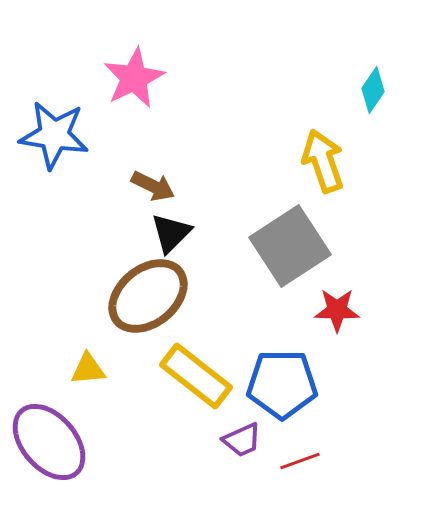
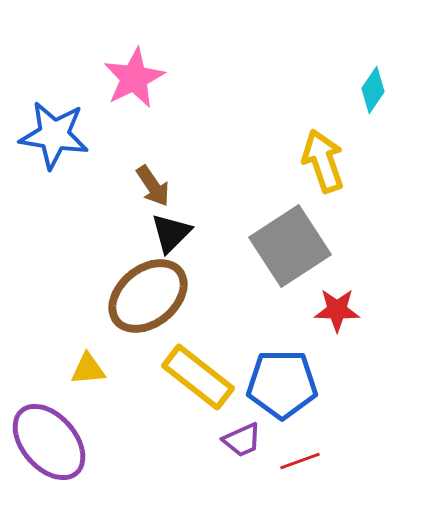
brown arrow: rotated 30 degrees clockwise
yellow rectangle: moved 2 px right, 1 px down
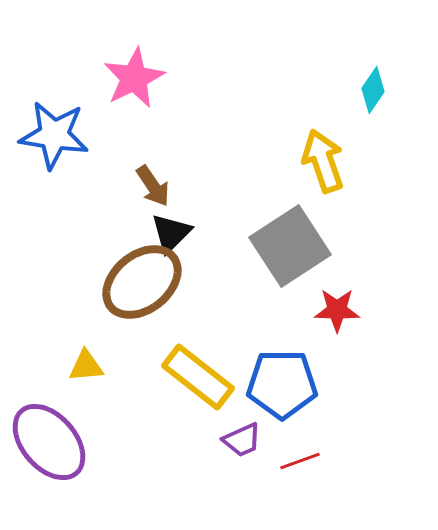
brown ellipse: moved 6 px left, 14 px up
yellow triangle: moved 2 px left, 3 px up
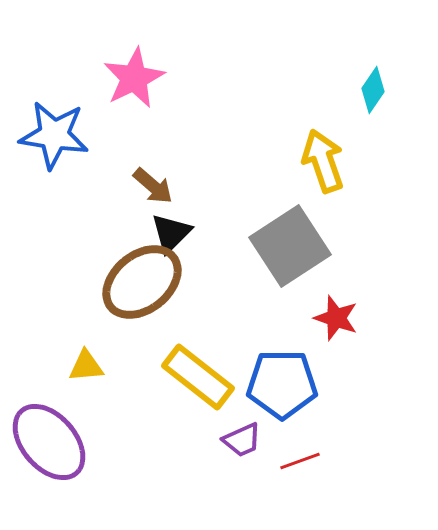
brown arrow: rotated 15 degrees counterclockwise
red star: moved 1 px left, 8 px down; rotated 18 degrees clockwise
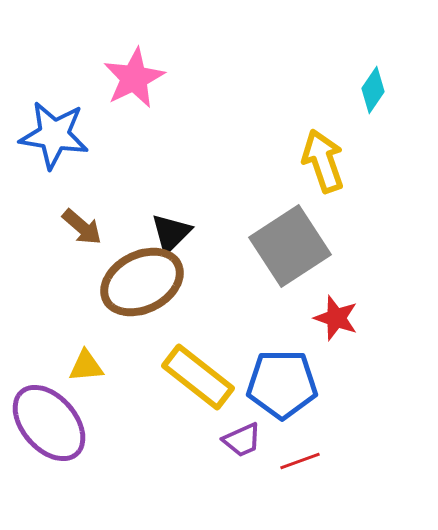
brown arrow: moved 71 px left, 41 px down
brown ellipse: rotated 12 degrees clockwise
purple ellipse: moved 19 px up
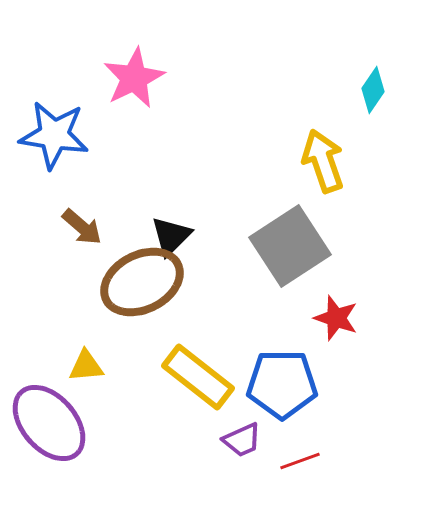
black triangle: moved 3 px down
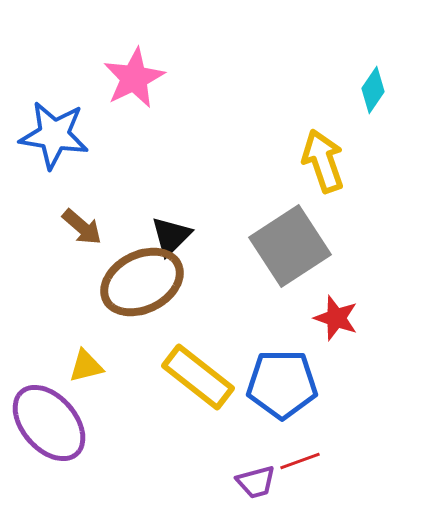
yellow triangle: rotated 9 degrees counterclockwise
purple trapezoid: moved 14 px right, 42 px down; rotated 9 degrees clockwise
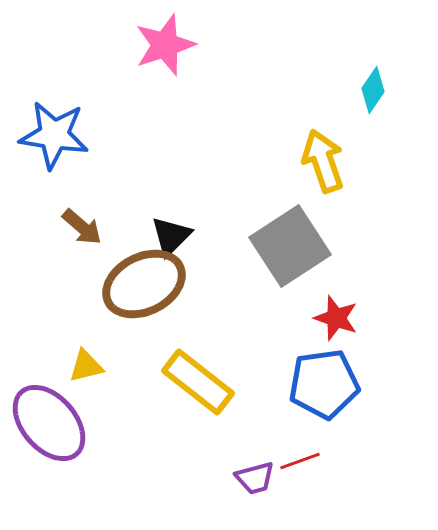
pink star: moved 31 px right, 33 px up; rotated 8 degrees clockwise
brown ellipse: moved 2 px right, 2 px down
yellow rectangle: moved 5 px down
blue pentagon: moved 42 px right; rotated 8 degrees counterclockwise
purple trapezoid: moved 1 px left, 4 px up
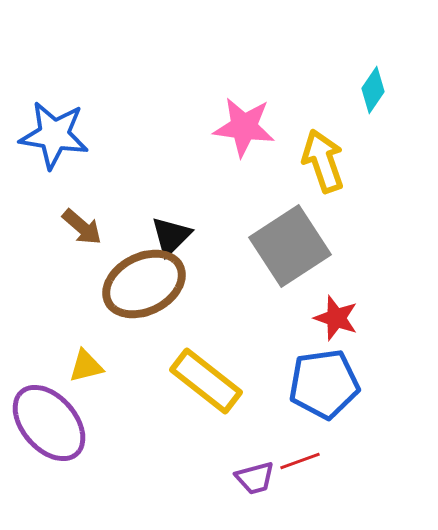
pink star: moved 79 px right, 82 px down; rotated 26 degrees clockwise
yellow rectangle: moved 8 px right, 1 px up
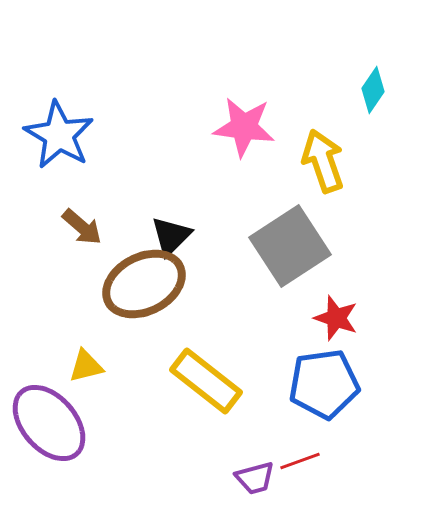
blue star: moved 5 px right; rotated 22 degrees clockwise
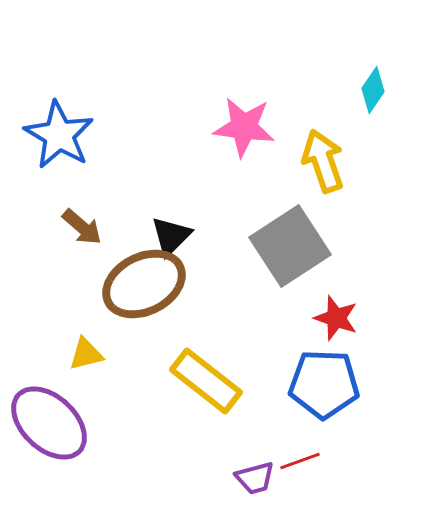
yellow triangle: moved 12 px up
blue pentagon: rotated 10 degrees clockwise
purple ellipse: rotated 6 degrees counterclockwise
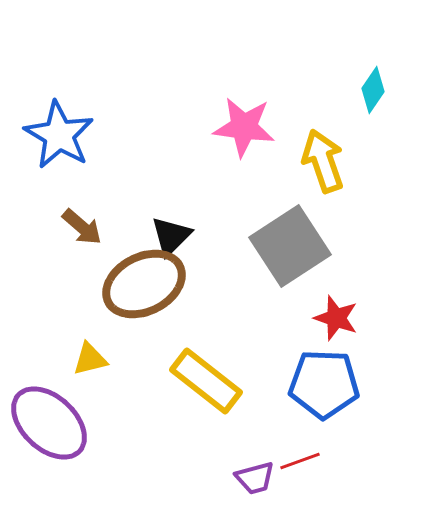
yellow triangle: moved 4 px right, 5 px down
